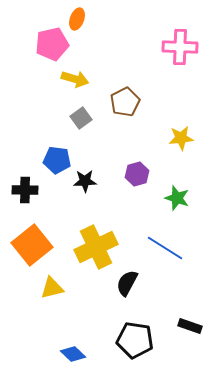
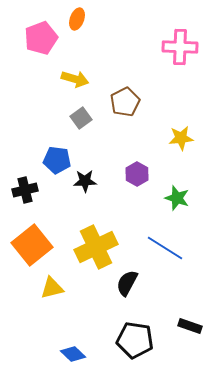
pink pentagon: moved 11 px left, 6 px up; rotated 8 degrees counterclockwise
purple hexagon: rotated 15 degrees counterclockwise
black cross: rotated 15 degrees counterclockwise
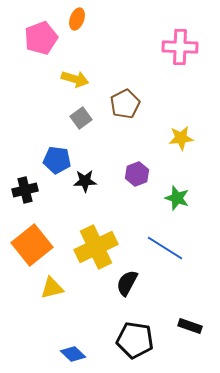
brown pentagon: moved 2 px down
purple hexagon: rotated 10 degrees clockwise
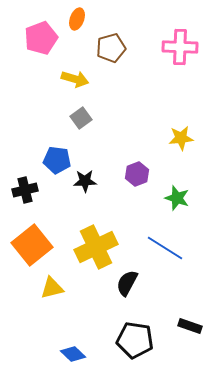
brown pentagon: moved 14 px left, 56 px up; rotated 12 degrees clockwise
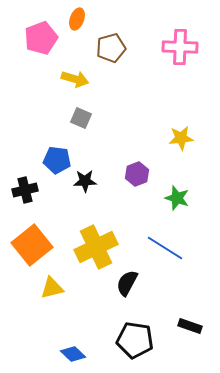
gray square: rotated 30 degrees counterclockwise
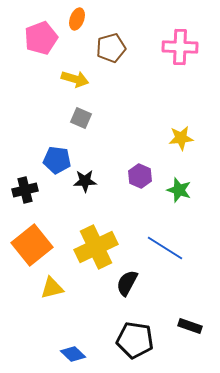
purple hexagon: moved 3 px right, 2 px down; rotated 15 degrees counterclockwise
green star: moved 2 px right, 8 px up
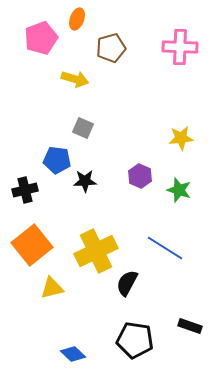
gray square: moved 2 px right, 10 px down
yellow cross: moved 4 px down
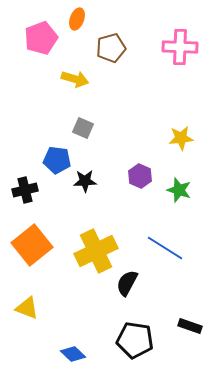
yellow triangle: moved 25 px left, 20 px down; rotated 35 degrees clockwise
